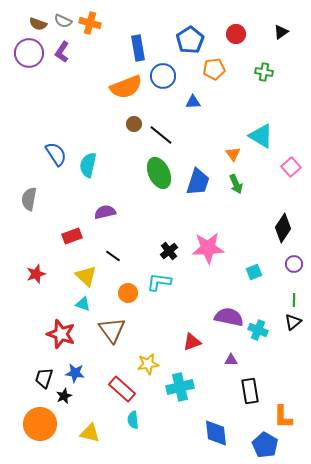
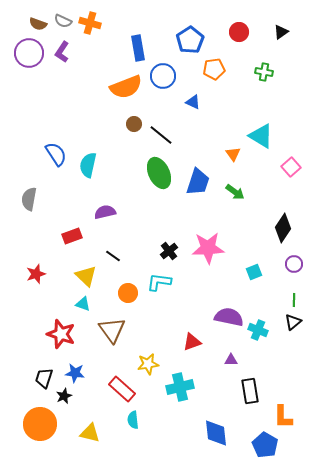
red circle at (236, 34): moved 3 px right, 2 px up
blue triangle at (193, 102): rotated 28 degrees clockwise
green arrow at (236, 184): moved 1 px left, 8 px down; rotated 30 degrees counterclockwise
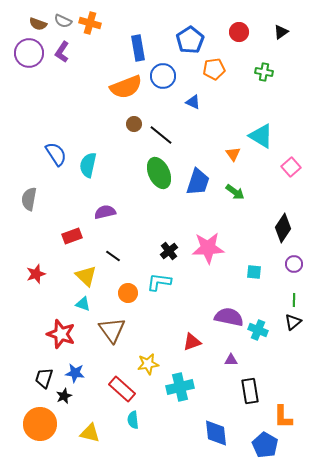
cyan square at (254, 272): rotated 28 degrees clockwise
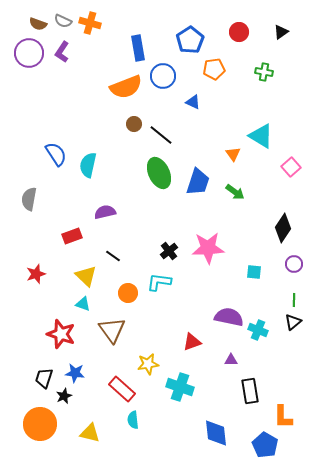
cyan cross at (180, 387): rotated 32 degrees clockwise
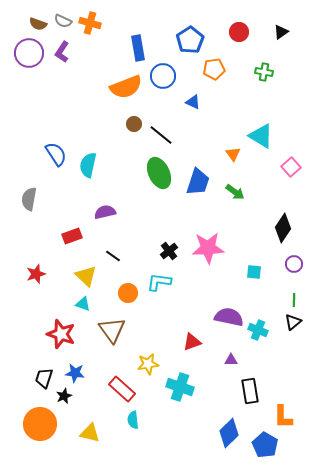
blue diamond at (216, 433): moved 13 px right; rotated 52 degrees clockwise
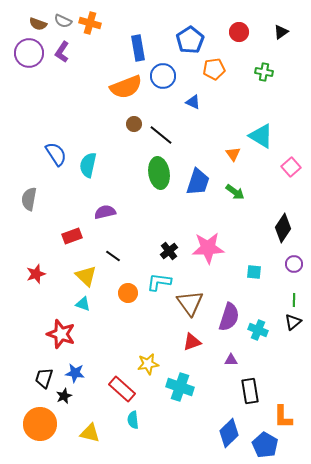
green ellipse at (159, 173): rotated 16 degrees clockwise
purple semicircle at (229, 317): rotated 96 degrees clockwise
brown triangle at (112, 330): moved 78 px right, 27 px up
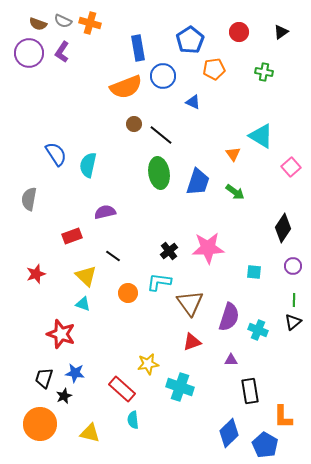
purple circle at (294, 264): moved 1 px left, 2 px down
